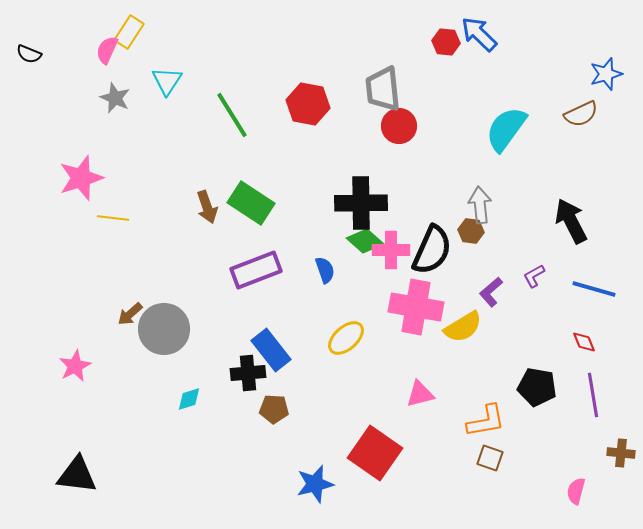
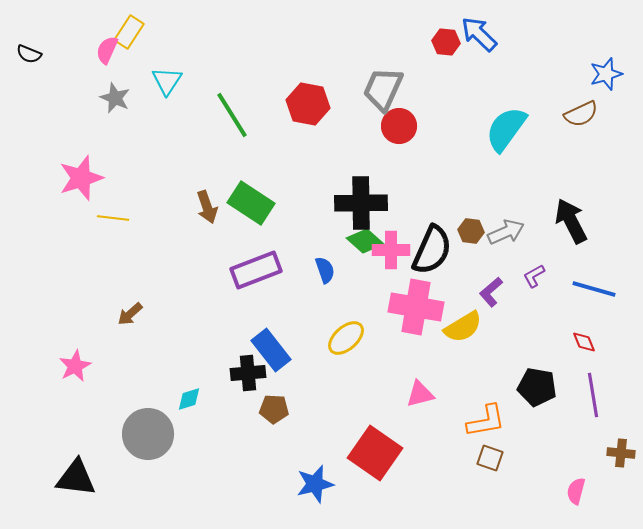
gray trapezoid at (383, 89): rotated 30 degrees clockwise
gray arrow at (480, 205): moved 26 px right, 27 px down; rotated 72 degrees clockwise
gray circle at (164, 329): moved 16 px left, 105 px down
black triangle at (77, 475): moved 1 px left, 3 px down
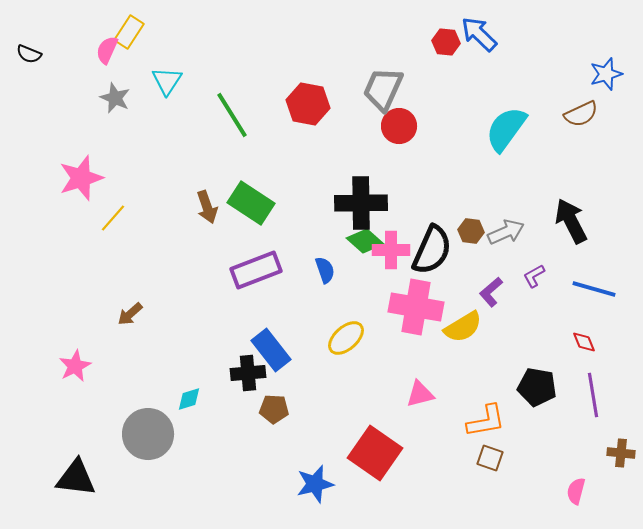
yellow line at (113, 218): rotated 56 degrees counterclockwise
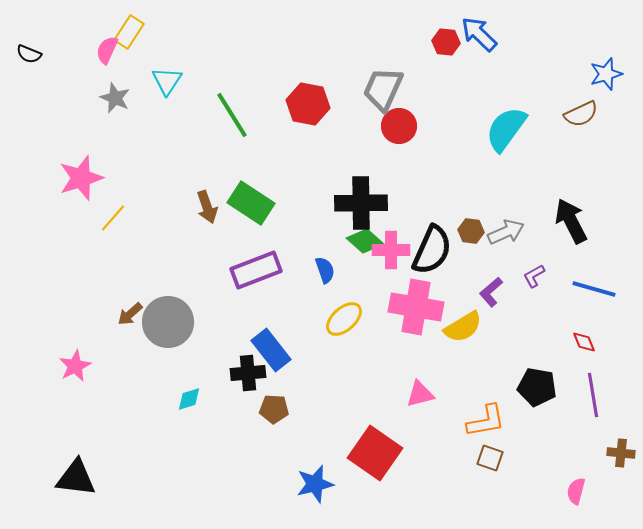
yellow ellipse at (346, 338): moved 2 px left, 19 px up
gray circle at (148, 434): moved 20 px right, 112 px up
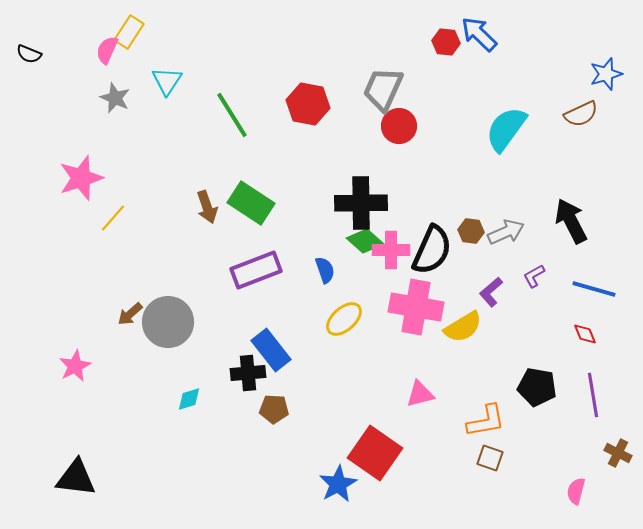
red diamond at (584, 342): moved 1 px right, 8 px up
brown cross at (621, 453): moved 3 px left; rotated 20 degrees clockwise
blue star at (315, 484): moved 23 px right; rotated 15 degrees counterclockwise
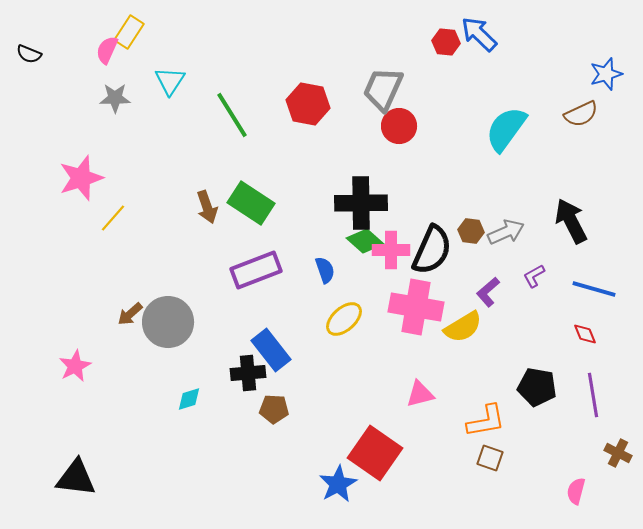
cyan triangle at (167, 81): moved 3 px right
gray star at (115, 98): rotated 24 degrees counterclockwise
purple L-shape at (491, 292): moved 3 px left
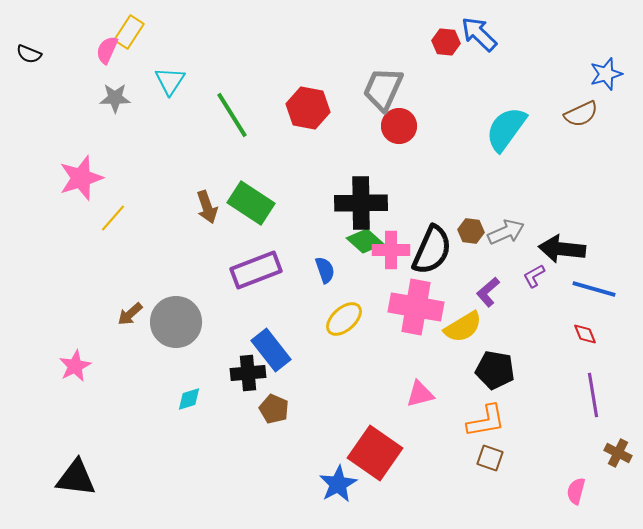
red hexagon at (308, 104): moved 4 px down
black arrow at (571, 221): moved 9 px left, 28 px down; rotated 57 degrees counterclockwise
gray circle at (168, 322): moved 8 px right
black pentagon at (537, 387): moved 42 px left, 17 px up
brown pentagon at (274, 409): rotated 20 degrees clockwise
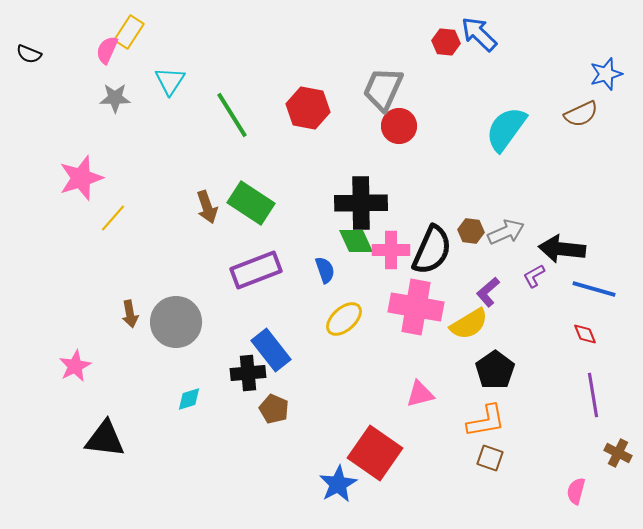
green diamond at (365, 241): moved 9 px left; rotated 24 degrees clockwise
brown arrow at (130, 314): rotated 60 degrees counterclockwise
yellow semicircle at (463, 327): moved 6 px right, 3 px up
black pentagon at (495, 370): rotated 27 degrees clockwise
black triangle at (76, 478): moved 29 px right, 39 px up
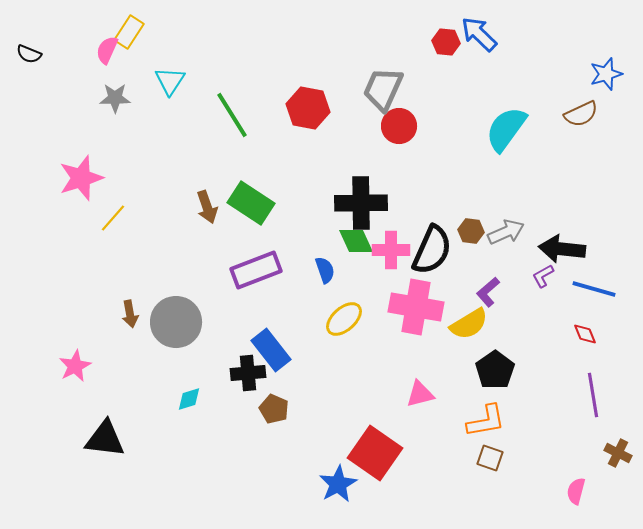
purple L-shape at (534, 276): moved 9 px right
